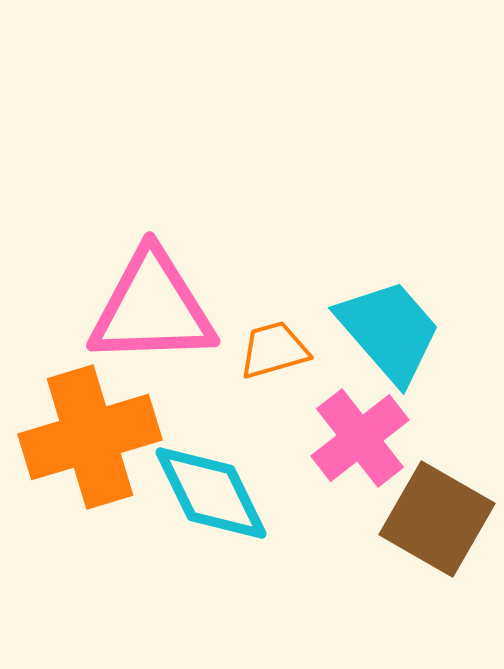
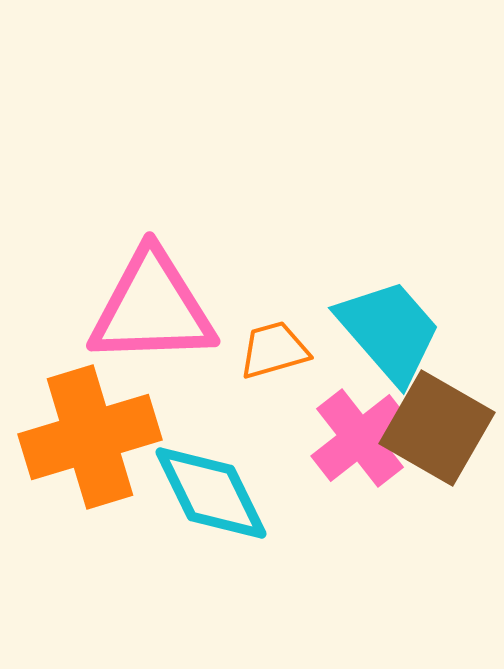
brown square: moved 91 px up
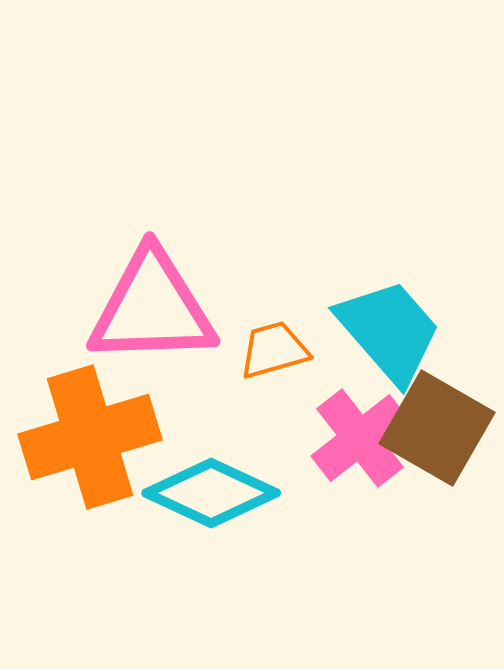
cyan diamond: rotated 39 degrees counterclockwise
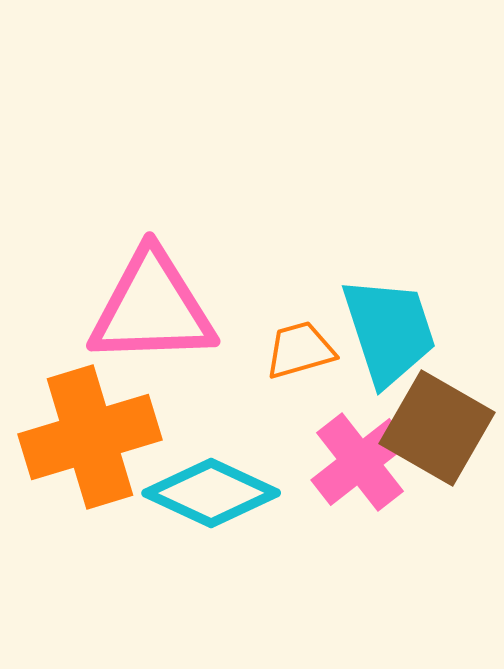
cyan trapezoid: rotated 23 degrees clockwise
orange trapezoid: moved 26 px right
pink cross: moved 24 px down
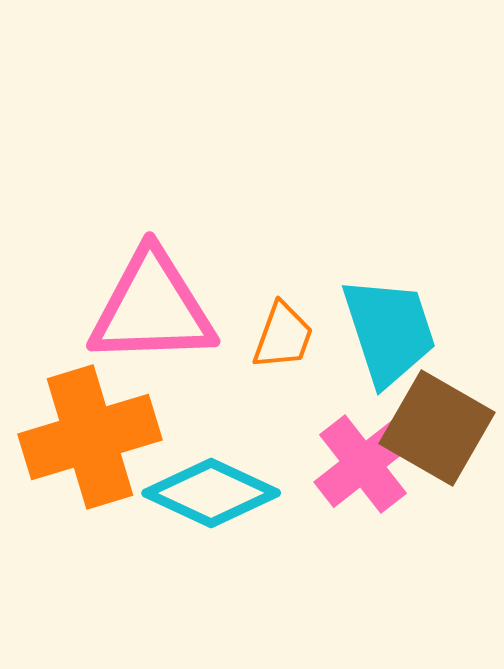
orange trapezoid: moved 17 px left, 14 px up; rotated 126 degrees clockwise
pink cross: moved 3 px right, 2 px down
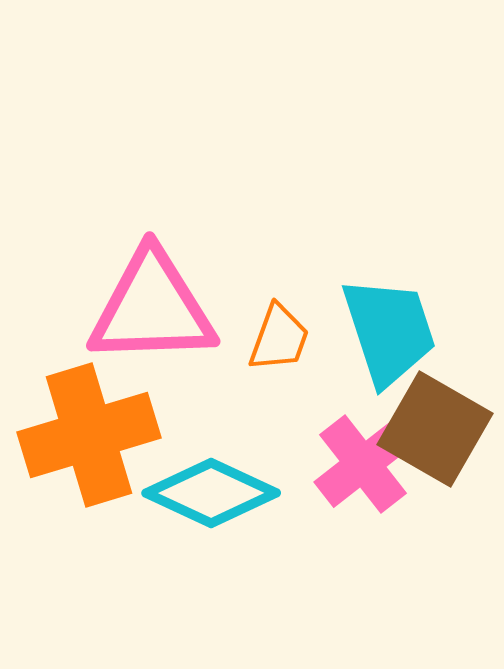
orange trapezoid: moved 4 px left, 2 px down
brown square: moved 2 px left, 1 px down
orange cross: moved 1 px left, 2 px up
